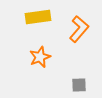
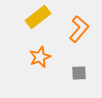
yellow rectangle: rotated 30 degrees counterclockwise
gray square: moved 12 px up
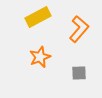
yellow rectangle: rotated 10 degrees clockwise
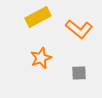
orange L-shape: rotated 88 degrees clockwise
orange star: moved 1 px right, 1 px down
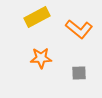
yellow rectangle: moved 1 px left
orange star: rotated 20 degrees clockwise
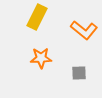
yellow rectangle: rotated 35 degrees counterclockwise
orange L-shape: moved 5 px right, 1 px down
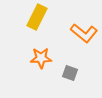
orange L-shape: moved 3 px down
gray square: moved 9 px left; rotated 21 degrees clockwise
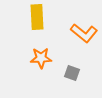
yellow rectangle: rotated 30 degrees counterclockwise
gray square: moved 2 px right
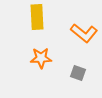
gray square: moved 6 px right
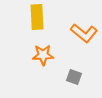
orange star: moved 2 px right, 3 px up
gray square: moved 4 px left, 4 px down
